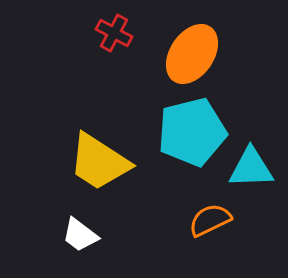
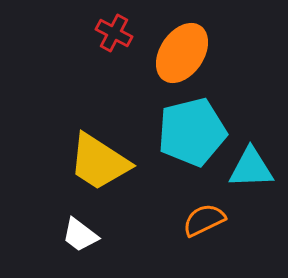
orange ellipse: moved 10 px left, 1 px up
orange semicircle: moved 6 px left
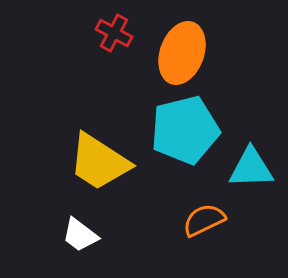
orange ellipse: rotated 14 degrees counterclockwise
cyan pentagon: moved 7 px left, 2 px up
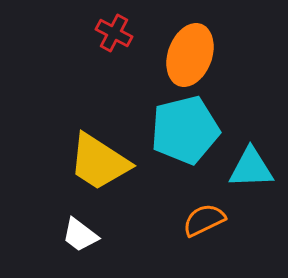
orange ellipse: moved 8 px right, 2 px down
